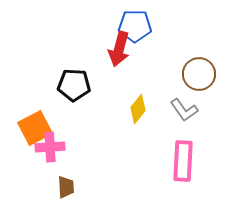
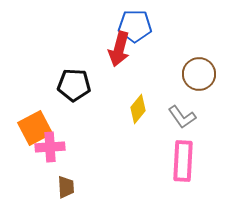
gray L-shape: moved 2 px left, 7 px down
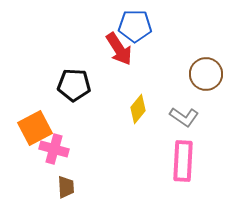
red arrow: rotated 48 degrees counterclockwise
brown circle: moved 7 px right
gray L-shape: moved 2 px right; rotated 20 degrees counterclockwise
pink cross: moved 4 px right, 2 px down; rotated 20 degrees clockwise
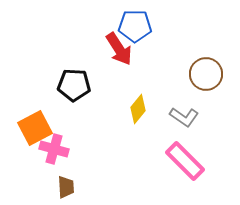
pink rectangle: moved 2 px right; rotated 48 degrees counterclockwise
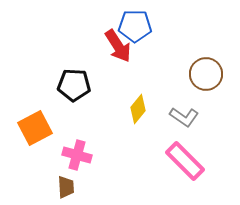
red arrow: moved 1 px left, 3 px up
pink cross: moved 23 px right, 6 px down
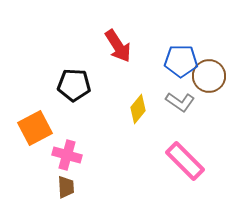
blue pentagon: moved 46 px right, 35 px down
brown circle: moved 3 px right, 2 px down
gray L-shape: moved 4 px left, 15 px up
pink cross: moved 10 px left
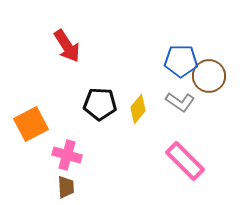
red arrow: moved 51 px left
black pentagon: moved 26 px right, 19 px down
orange square: moved 4 px left, 4 px up
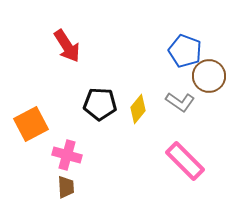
blue pentagon: moved 4 px right, 10 px up; rotated 20 degrees clockwise
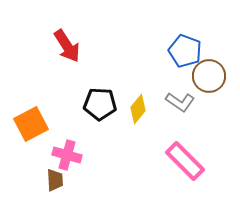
brown trapezoid: moved 11 px left, 7 px up
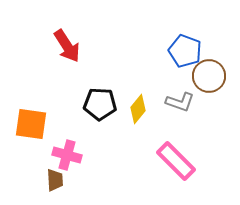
gray L-shape: rotated 16 degrees counterclockwise
orange square: rotated 36 degrees clockwise
pink rectangle: moved 9 px left
